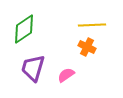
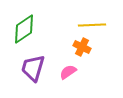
orange cross: moved 5 px left
pink semicircle: moved 2 px right, 3 px up
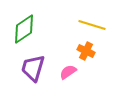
yellow line: rotated 20 degrees clockwise
orange cross: moved 4 px right, 4 px down
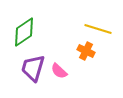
yellow line: moved 6 px right, 4 px down
green diamond: moved 3 px down
pink semicircle: moved 9 px left, 1 px up; rotated 102 degrees counterclockwise
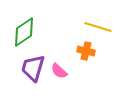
yellow line: moved 2 px up
orange cross: rotated 12 degrees counterclockwise
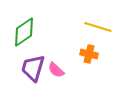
orange cross: moved 3 px right, 3 px down
pink semicircle: moved 3 px left, 1 px up
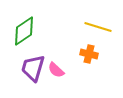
green diamond: moved 1 px up
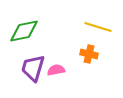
green diamond: rotated 24 degrees clockwise
pink semicircle: rotated 126 degrees clockwise
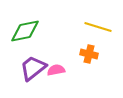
green diamond: moved 1 px right
purple trapezoid: rotated 36 degrees clockwise
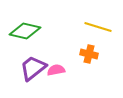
green diamond: rotated 24 degrees clockwise
